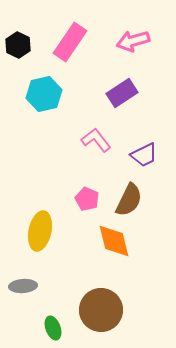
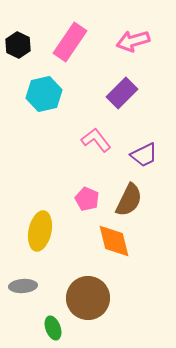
purple rectangle: rotated 12 degrees counterclockwise
brown circle: moved 13 px left, 12 px up
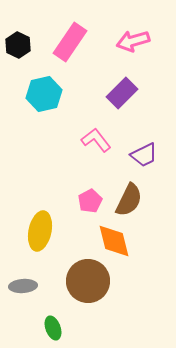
pink pentagon: moved 3 px right, 2 px down; rotated 20 degrees clockwise
brown circle: moved 17 px up
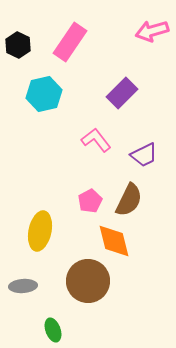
pink arrow: moved 19 px right, 10 px up
green ellipse: moved 2 px down
